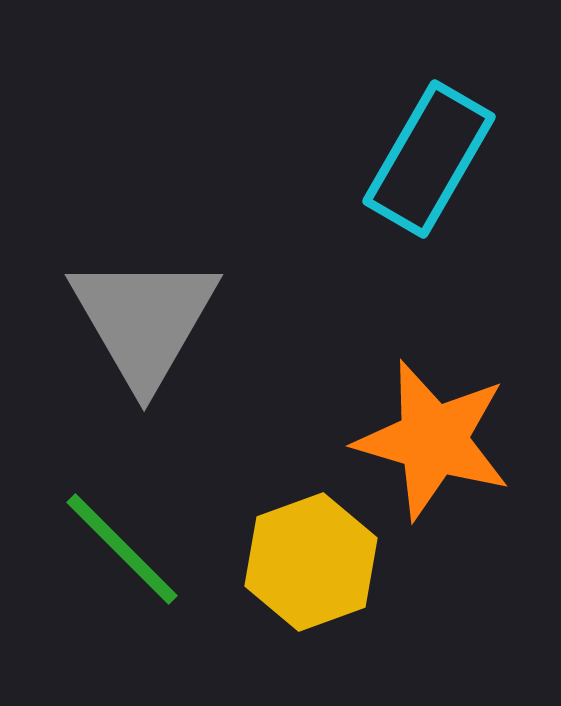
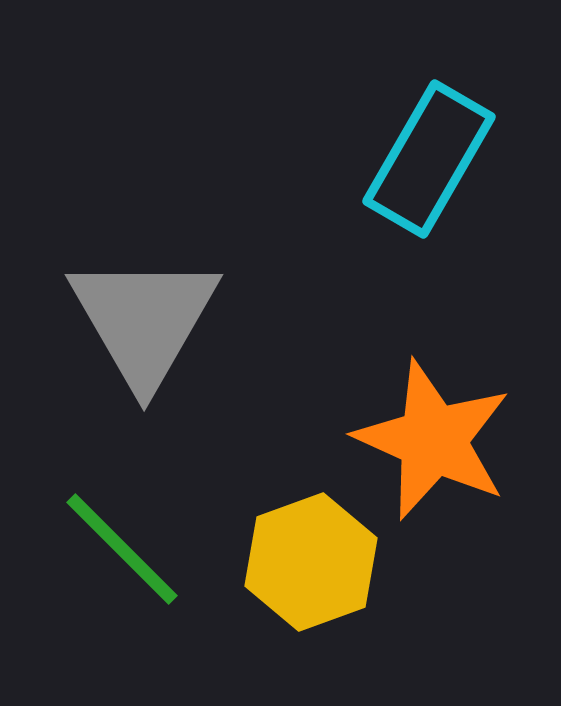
orange star: rotated 8 degrees clockwise
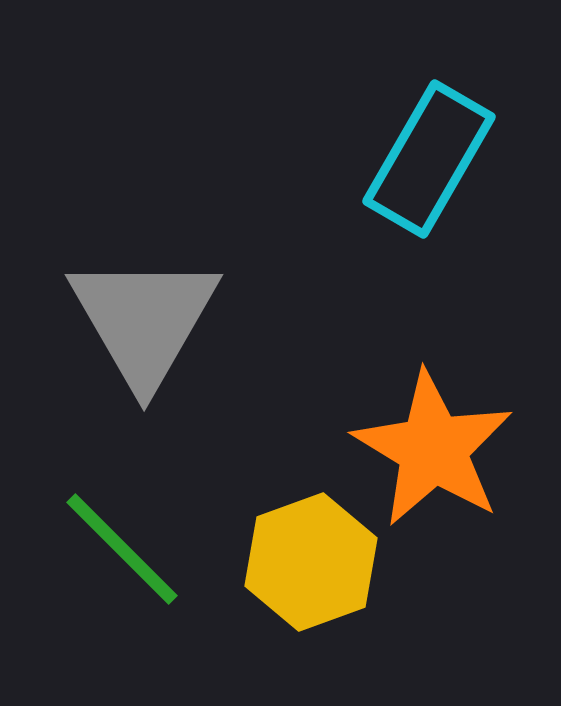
orange star: moved 9 px down; rotated 7 degrees clockwise
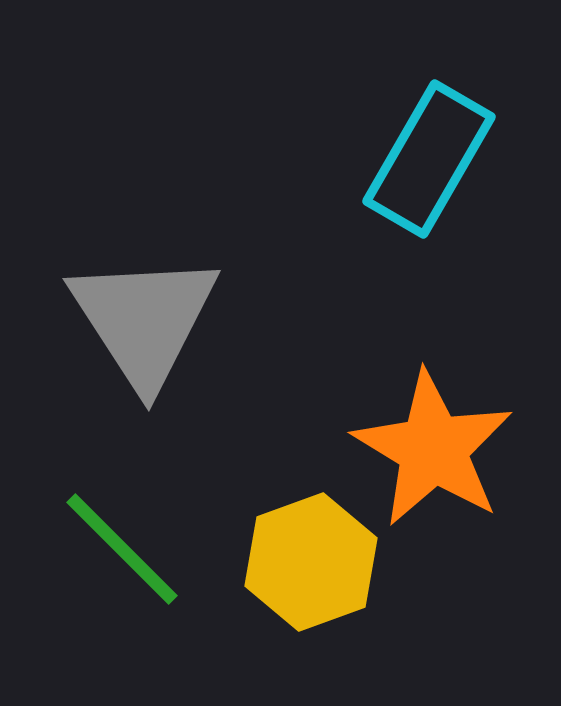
gray triangle: rotated 3 degrees counterclockwise
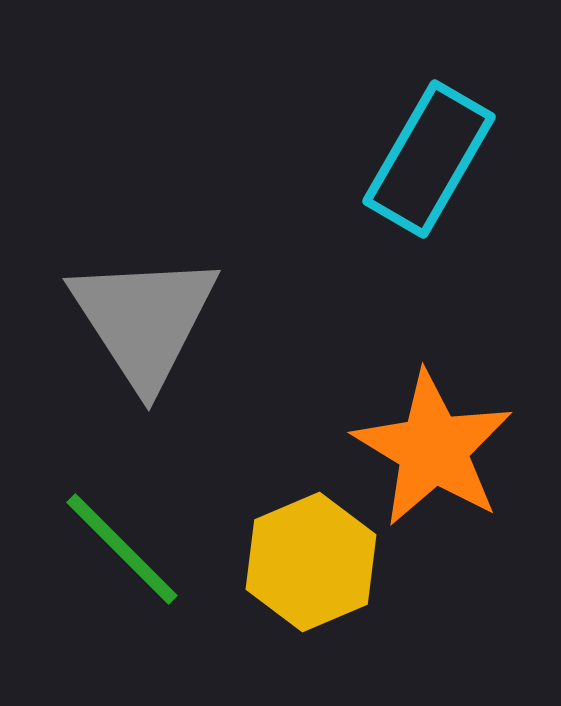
yellow hexagon: rotated 3 degrees counterclockwise
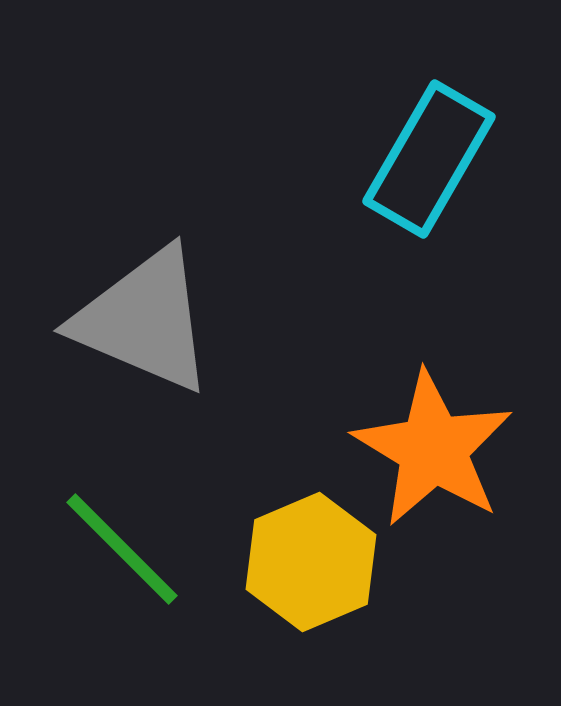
gray triangle: rotated 34 degrees counterclockwise
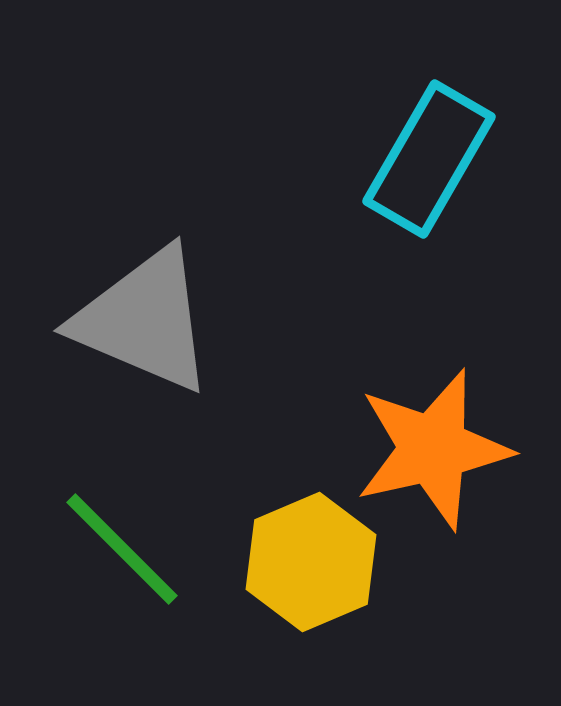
orange star: rotated 28 degrees clockwise
